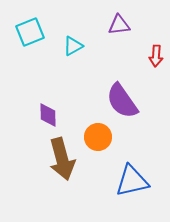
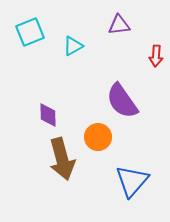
blue triangle: rotated 36 degrees counterclockwise
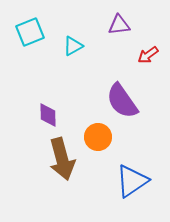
red arrow: moved 8 px left, 1 px up; rotated 50 degrees clockwise
blue triangle: rotated 15 degrees clockwise
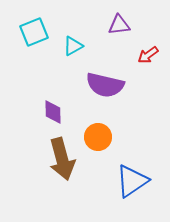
cyan square: moved 4 px right
purple semicircle: moved 17 px left, 16 px up; rotated 42 degrees counterclockwise
purple diamond: moved 5 px right, 3 px up
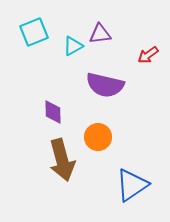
purple triangle: moved 19 px left, 9 px down
brown arrow: moved 1 px down
blue triangle: moved 4 px down
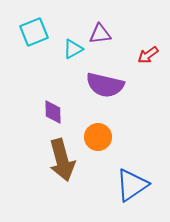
cyan triangle: moved 3 px down
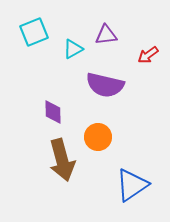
purple triangle: moved 6 px right, 1 px down
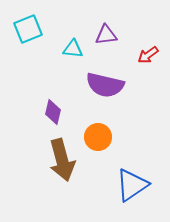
cyan square: moved 6 px left, 3 px up
cyan triangle: rotated 35 degrees clockwise
purple diamond: rotated 15 degrees clockwise
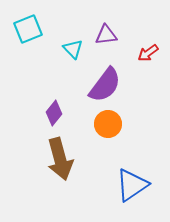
cyan triangle: rotated 40 degrees clockwise
red arrow: moved 2 px up
purple semicircle: rotated 66 degrees counterclockwise
purple diamond: moved 1 px right, 1 px down; rotated 25 degrees clockwise
orange circle: moved 10 px right, 13 px up
brown arrow: moved 2 px left, 1 px up
